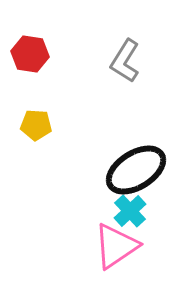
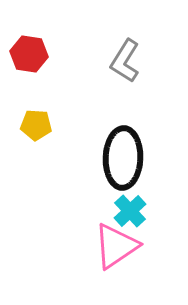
red hexagon: moved 1 px left
black ellipse: moved 13 px left, 12 px up; rotated 56 degrees counterclockwise
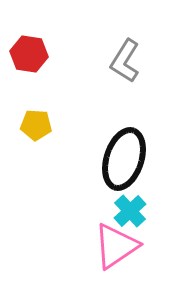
black ellipse: moved 1 px right, 1 px down; rotated 16 degrees clockwise
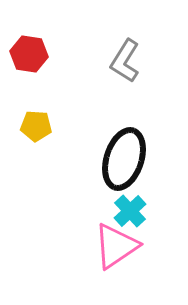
yellow pentagon: moved 1 px down
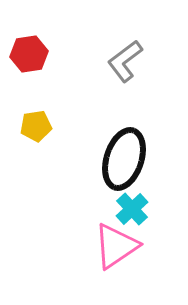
red hexagon: rotated 18 degrees counterclockwise
gray L-shape: rotated 21 degrees clockwise
yellow pentagon: rotated 12 degrees counterclockwise
cyan cross: moved 2 px right, 2 px up
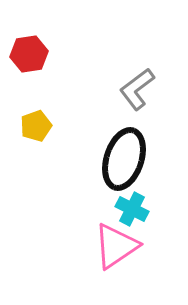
gray L-shape: moved 12 px right, 28 px down
yellow pentagon: rotated 12 degrees counterclockwise
cyan cross: rotated 20 degrees counterclockwise
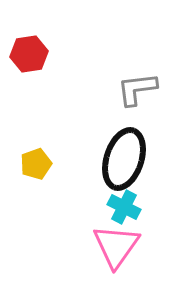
gray L-shape: rotated 30 degrees clockwise
yellow pentagon: moved 38 px down
cyan cross: moved 8 px left, 2 px up
pink triangle: rotated 21 degrees counterclockwise
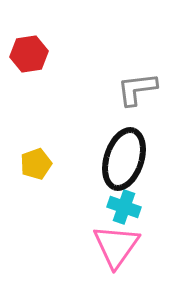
cyan cross: rotated 8 degrees counterclockwise
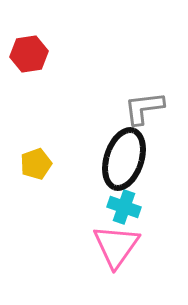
gray L-shape: moved 7 px right, 19 px down
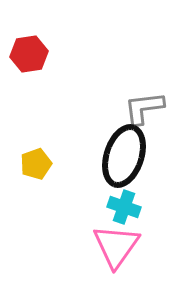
black ellipse: moved 3 px up
